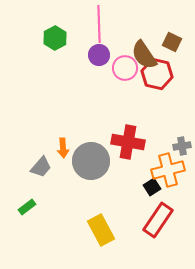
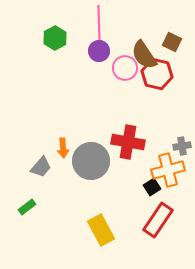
purple circle: moved 4 px up
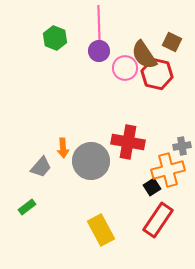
green hexagon: rotated 10 degrees counterclockwise
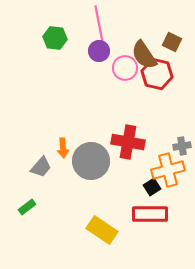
pink line: rotated 9 degrees counterclockwise
green hexagon: rotated 15 degrees counterclockwise
red rectangle: moved 8 px left, 6 px up; rotated 56 degrees clockwise
yellow rectangle: moved 1 px right; rotated 28 degrees counterclockwise
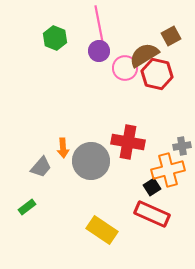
green hexagon: rotated 15 degrees clockwise
brown square: moved 1 px left, 6 px up; rotated 36 degrees clockwise
brown semicircle: rotated 92 degrees clockwise
red rectangle: moved 2 px right; rotated 24 degrees clockwise
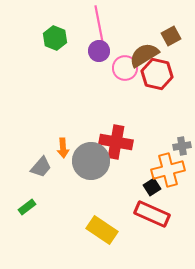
red cross: moved 12 px left
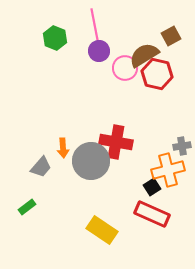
pink line: moved 4 px left, 3 px down
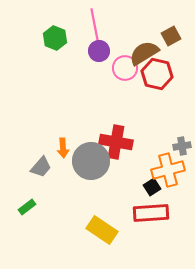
brown semicircle: moved 2 px up
red rectangle: moved 1 px left, 1 px up; rotated 28 degrees counterclockwise
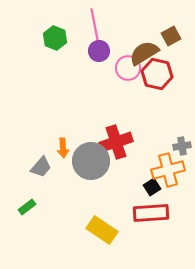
pink circle: moved 3 px right
red cross: rotated 28 degrees counterclockwise
